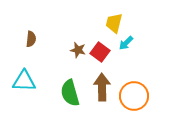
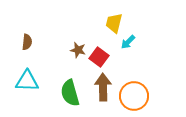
brown semicircle: moved 4 px left, 3 px down
cyan arrow: moved 2 px right, 1 px up
red square: moved 1 px left, 5 px down
cyan triangle: moved 3 px right
brown arrow: moved 1 px right
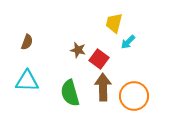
brown semicircle: rotated 14 degrees clockwise
red square: moved 2 px down
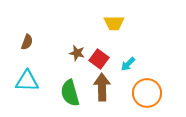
yellow trapezoid: rotated 105 degrees counterclockwise
cyan arrow: moved 22 px down
brown star: moved 1 px left, 3 px down
brown arrow: moved 1 px left
orange circle: moved 13 px right, 3 px up
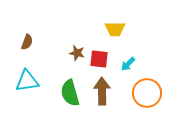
yellow trapezoid: moved 1 px right, 6 px down
red square: rotated 30 degrees counterclockwise
cyan triangle: rotated 10 degrees counterclockwise
brown arrow: moved 4 px down
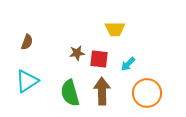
brown star: rotated 21 degrees counterclockwise
cyan triangle: rotated 25 degrees counterclockwise
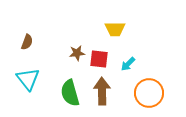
cyan triangle: moved 1 px right, 2 px up; rotated 35 degrees counterclockwise
orange circle: moved 2 px right
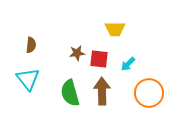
brown semicircle: moved 4 px right, 3 px down; rotated 14 degrees counterclockwise
